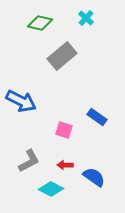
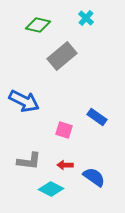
green diamond: moved 2 px left, 2 px down
blue arrow: moved 3 px right
gray L-shape: rotated 35 degrees clockwise
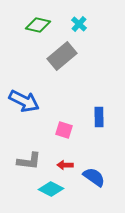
cyan cross: moved 7 px left, 6 px down
blue rectangle: moved 2 px right; rotated 54 degrees clockwise
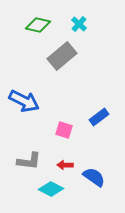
blue rectangle: rotated 54 degrees clockwise
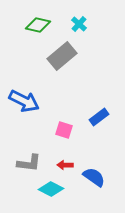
gray L-shape: moved 2 px down
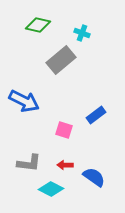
cyan cross: moved 3 px right, 9 px down; rotated 21 degrees counterclockwise
gray rectangle: moved 1 px left, 4 px down
blue rectangle: moved 3 px left, 2 px up
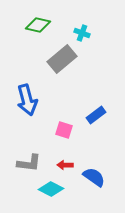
gray rectangle: moved 1 px right, 1 px up
blue arrow: moved 3 px right, 1 px up; rotated 48 degrees clockwise
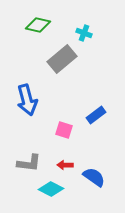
cyan cross: moved 2 px right
